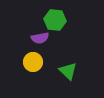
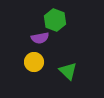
green hexagon: rotated 15 degrees clockwise
yellow circle: moved 1 px right
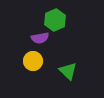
green hexagon: rotated 15 degrees clockwise
yellow circle: moved 1 px left, 1 px up
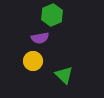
green hexagon: moved 3 px left, 5 px up
green triangle: moved 4 px left, 4 px down
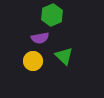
green triangle: moved 19 px up
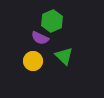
green hexagon: moved 6 px down
purple semicircle: rotated 36 degrees clockwise
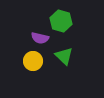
green hexagon: moved 9 px right; rotated 20 degrees counterclockwise
purple semicircle: rotated 12 degrees counterclockwise
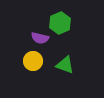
green hexagon: moved 1 px left, 2 px down; rotated 20 degrees clockwise
green triangle: moved 1 px right, 9 px down; rotated 24 degrees counterclockwise
